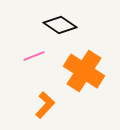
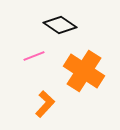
orange L-shape: moved 1 px up
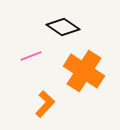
black diamond: moved 3 px right, 2 px down
pink line: moved 3 px left
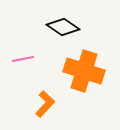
pink line: moved 8 px left, 3 px down; rotated 10 degrees clockwise
orange cross: rotated 15 degrees counterclockwise
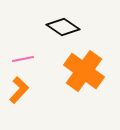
orange cross: rotated 18 degrees clockwise
orange L-shape: moved 26 px left, 14 px up
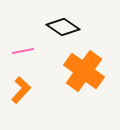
pink line: moved 8 px up
orange L-shape: moved 2 px right
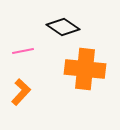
orange cross: moved 1 px right, 2 px up; rotated 30 degrees counterclockwise
orange L-shape: moved 2 px down
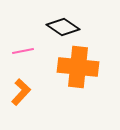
orange cross: moved 7 px left, 2 px up
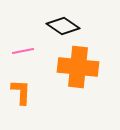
black diamond: moved 1 px up
orange L-shape: rotated 40 degrees counterclockwise
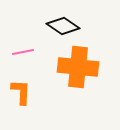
pink line: moved 1 px down
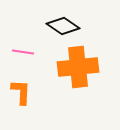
pink line: rotated 20 degrees clockwise
orange cross: rotated 12 degrees counterclockwise
